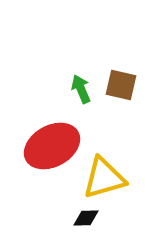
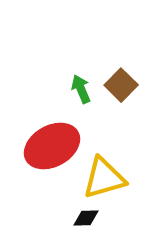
brown square: rotated 32 degrees clockwise
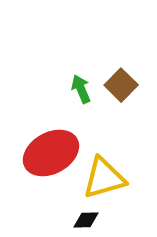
red ellipse: moved 1 px left, 7 px down
black diamond: moved 2 px down
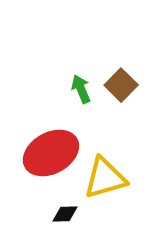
yellow triangle: moved 1 px right
black diamond: moved 21 px left, 6 px up
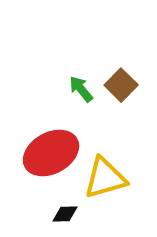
green arrow: rotated 16 degrees counterclockwise
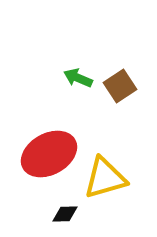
brown square: moved 1 px left, 1 px down; rotated 12 degrees clockwise
green arrow: moved 3 px left, 11 px up; rotated 28 degrees counterclockwise
red ellipse: moved 2 px left, 1 px down
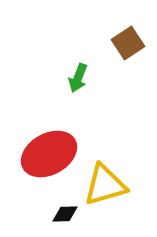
green arrow: rotated 92 degrees counterclockwise
brown square: moved 8 px right, 43 px up
yellow triangle: moved 7 px down
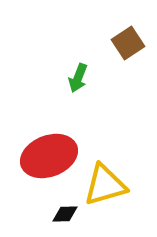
red ellipse: moved 2 px down; rotated 8 degrees clockwise
